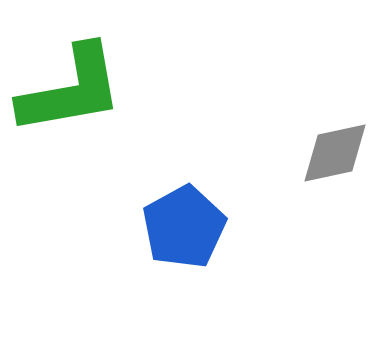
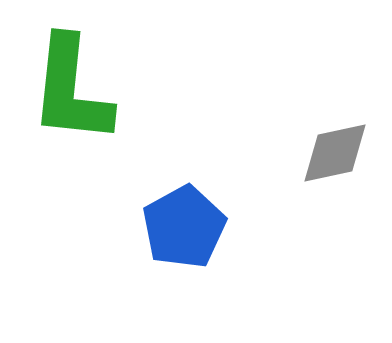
green L-shape: rotated 106 degrees clockwise
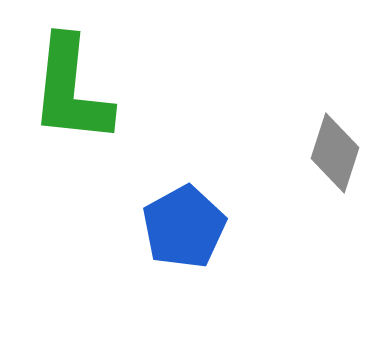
gray diamond: rotated 60 degrees counterclockwise
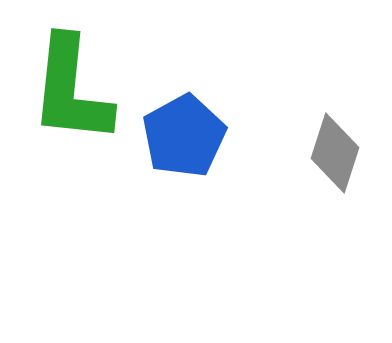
blue pentagon: moved 91 px up
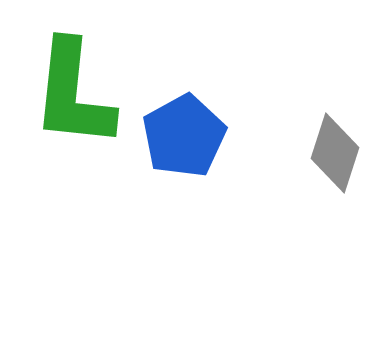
green L-shape: moved 2 px right, 4 px down
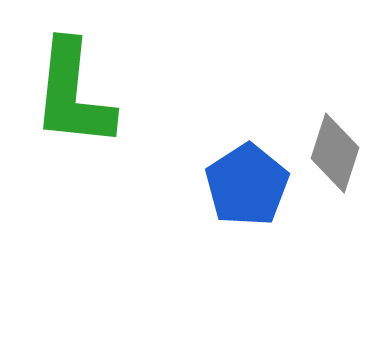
blue pentagon: moved 63 px right, 49 px down; rotated 4 degrees counterclockwise
